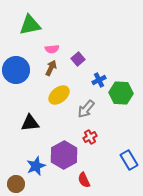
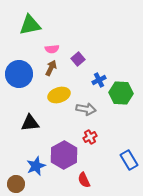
blue circle: moved 3 px right, 4 px down
yellow ellipse: rotated 20 degrees clockwise
gray arrow: rotated 120 degrees counterclockwise
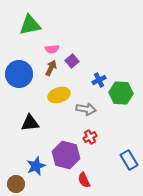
purple square: moved 6 px left, 2 px down
purple hexagon: moved 2 px right; rotated 16 degrees counterclockwise
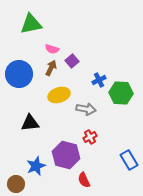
green triangle: moved 1 px right, 1 px up
pink semicircle: rotated 24 degrees clockwise
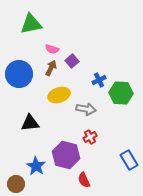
blue star: rotated 18 degrees counterclockwise
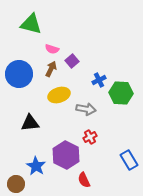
green triangle: rotated 25 degrees clockwise
brown arrow: moved 1 px down
purple hexagon: rotated 12 degrees clockwise
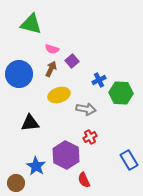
brown circle: moved 1 px up
